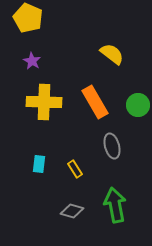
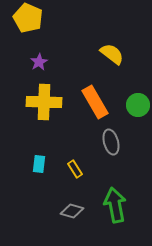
purple star: moved 7 px right, 1 px down; rotated 12 degrees clockwise
gray ellipse: moved 1 px left, 4 px up
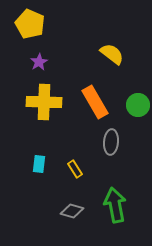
yellow pentagon: moved 2 px right, 6 px down
gray ellipse: rotated 20 degrees clockwise
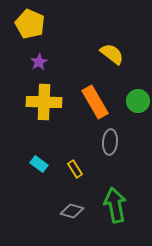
green circle: moved 4 px up
gray ellipse: moved 1 px left
cyan rectangle: rotated 60 degrees counterclockwise
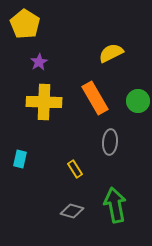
yellow pentagon: moved 5 px left; rotated 8 degrees clockwise
yellow semicircle: moved 1 px left, 1 px up; rotated 65 degrees counterclockwise
orange rectangle: moved 4 px up
cyan rectangle: moved 19 px left, 5 px up; rotated 66 degrees clockwise
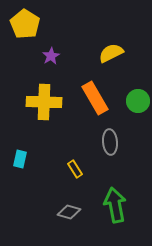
purple star: moved 12 px right, 6 px up
gray ellipse: rotated 10 degrees counterclockwise
gray diamond: moved 3 px left, 1 px down
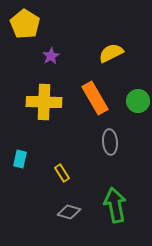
yellow rectangle: moved 13 px left, 4 px down
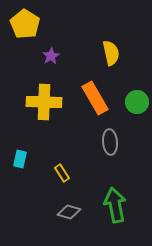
yellow semicircle: rotated 105 degrees clockwise
green circle: moved 1 px left, 1 px down
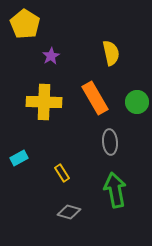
cyan rectangle: moved 1 px left, 1 px up; rotated 48 degrees clockwise
green arrow: moved 15 px up
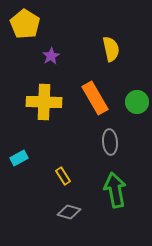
yellow semicircle: moved 4 px up
yellow rectangle: moved 1 px right, 3 px down
